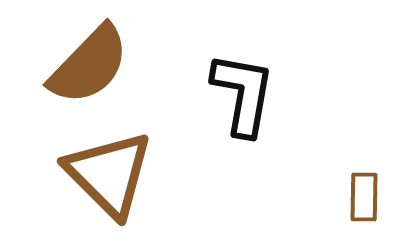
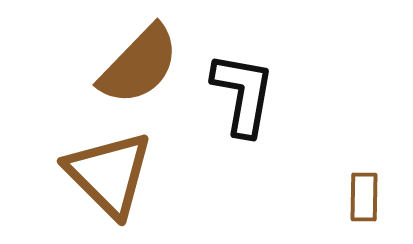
brown semicircle: moved 50 px right
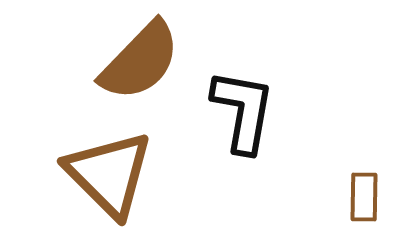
brown semicircle: moved 1 px right, 4 px up
black L-shape: moved 17 px down
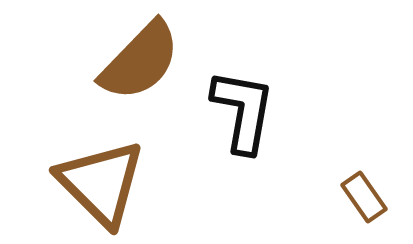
brown triangle: moved 8 px left, 9 px down
brown rectangle: rotated 36 degrees counterclockwise
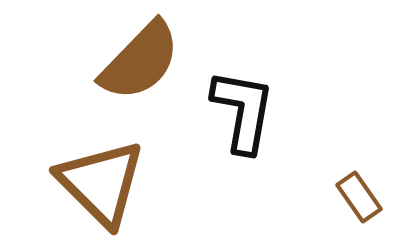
brown rectangle: moved 5 px left
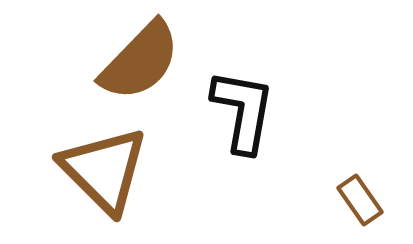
brown triangle: moved 3 px right, 13 px up
brown rectangle: moved 1 px right, 3 px down
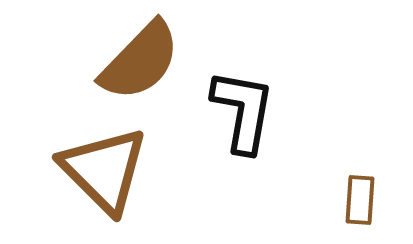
brown rectangle: rotated 39 degrees clockwise
